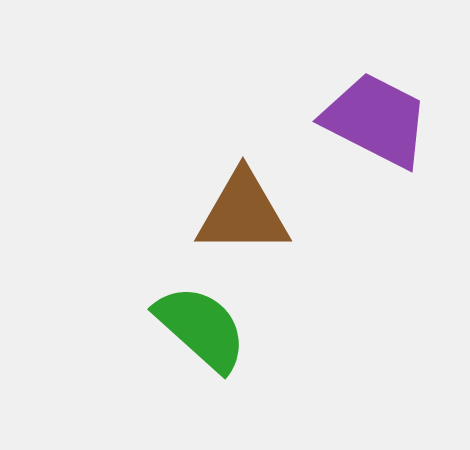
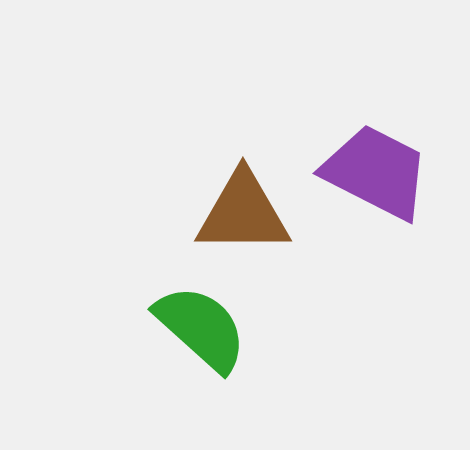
purple trapezoid: moved 52 px down
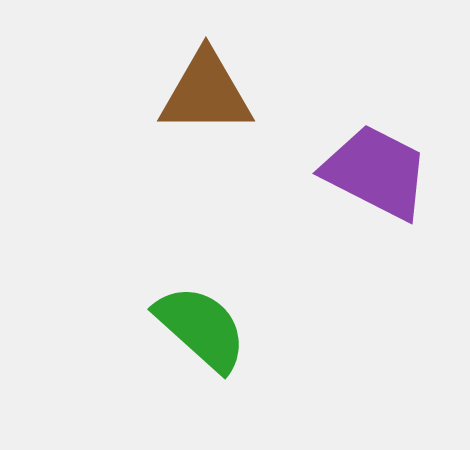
brown triangle: moved 37 px left, 120 px up
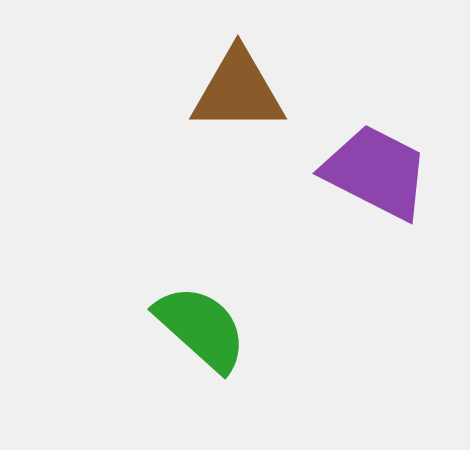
brown triangle: moved 32 px right, 2 px up
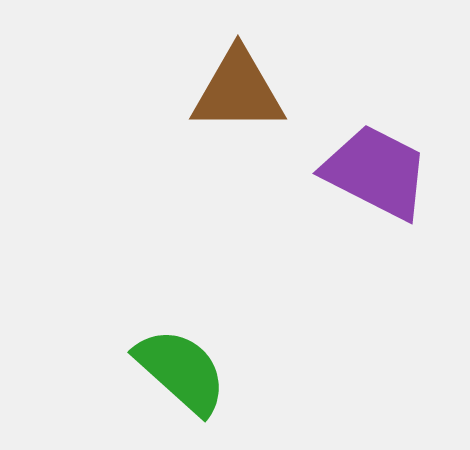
green semicircle: moved 20 px left, 43 px down
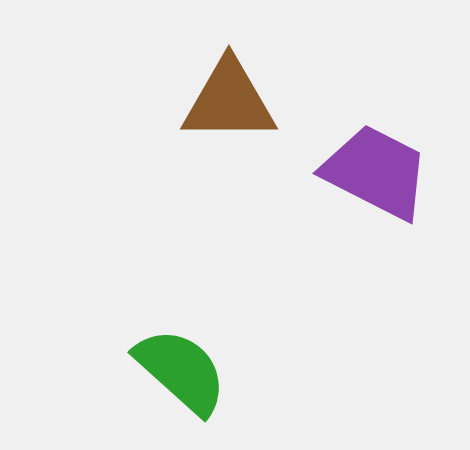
brown triangle: moved 9 px left, 10 px down
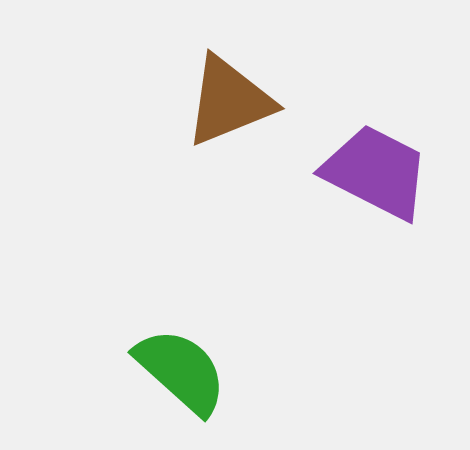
brown triangle: rotated 22 degrees counterclockwise
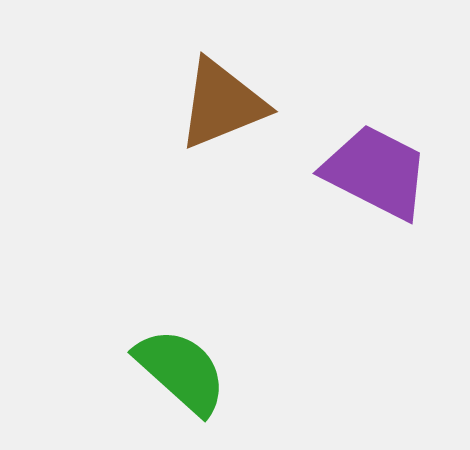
brown triangle: moved 7 px left, 3 px down
